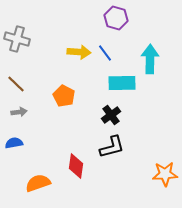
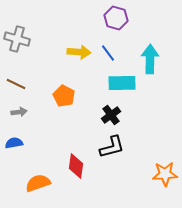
blue line: moved 3 px right
brown line: rotated 18 degrees counterclockwise
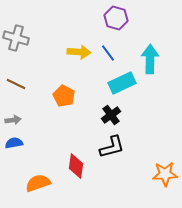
gray cross: moved 1 px left, 1 px up
cyan rectangle: rotated 24 degrees counterclockwise
gray arrow: moved 6 px left, 8 px down
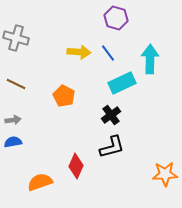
blue semicircle: moved 1 px left, 1 px up
red diamond: rotated 15 degrees clockwise
orange semicircle: moved 2 px right, 1 px up
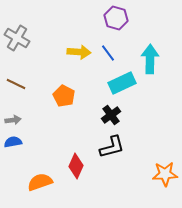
gray cross: moved 1 px right; rotated 15 degrees clockwise
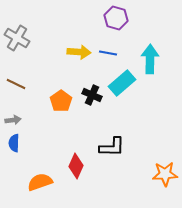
blue line: rotated 42 degrees counterclockwise
cyan rectangle: rotated 16 degrees counterclockwise
orange pentagon: moved 3 px left, 5 px down; rotated 10 degrees clockwise
black cross: moved 19 px left, 20 px up; rotated 30 degrees counterclockwise
blue semicircle: moved 1 px right, 1 px down; rotated 78 degrees counterclockwise
black L-shape: rotated 16 degrees clockwise
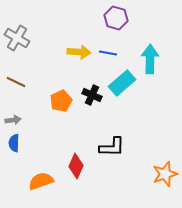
brown line: moved 2 px up
orange pentagon: rotated 10 degrees clockwise
orange star: rotated 15 degrees counterclockwise
orange semicircle: moved 1 px right, 1 px up
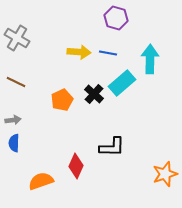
black cross: moved 2 px right, 1 px up; rotated 18 degrees clockwise
orange pentagon: moved 1 px right, 1 px up
